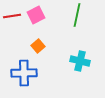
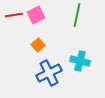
red line: moved 2 px right, 1 px up
orange square: moved 1 px up
blue cross: moved 25 px right; rotated 25 degrees counterclockwise
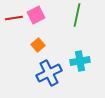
red line: moved 3 px down
cyan cross: rotated 24 degrees counterclockwise
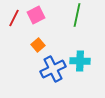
red line: rotated 54 degrees counterclockwise
cyan cross: rotated 12 degrees clockwise
blue cross: moved 4 px right, 4 px up
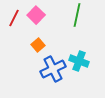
pink square: rotated 18 degrees counterclockwise
cyan cross: moved 1 px left; rotated 18 degrees clockwise
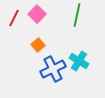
pink square: moved 1 px right, 1 px up
cyan cross: rotated 12 degrees clockwise
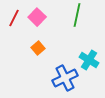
pink square: moved 3 px down
orange square: moved 3 px down
cyan cross: moved 10 px right, 1 px up
blue cross: moved 12 px right, 9 px down
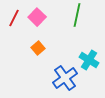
blue cross: rotated 10 degrees counterclockwise
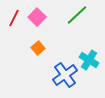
green line: rotated 35 degrees clockwise
blue cross: moved 3 px up
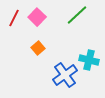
cyan cross: rotated 18 degrees counterclockwise
